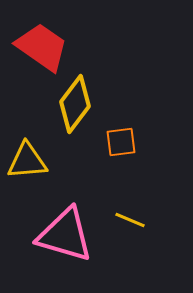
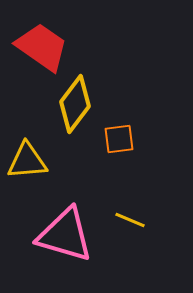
orange square: moved 2 px left, 3 px up
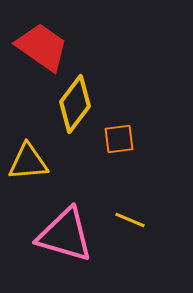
yellow triangle: moved 1 px right, 1 px down
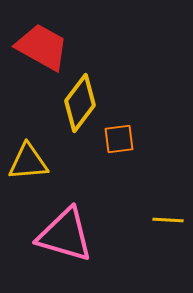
red trapezoid: rotated 6 degrees counterclockwise
yellow diamond: moved 5 px right, 1 px up
yellow line: moved 38 px right; rotated 20 degrees counterclockwise
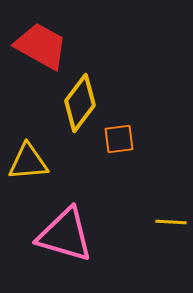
red trapezoid: moved 1 px left, 1 px up
yellow line: moved 3 px right, 2 px down
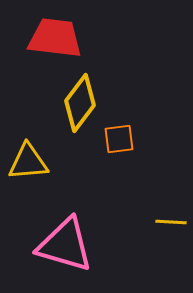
red trapezoid: moved 14 px right, 8 px up; rotated 22 degrees counterclockwise
pink triangle: moved 10 px down
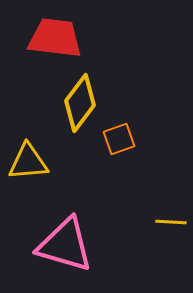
orange square: rotated 12 degrees counterclockwise
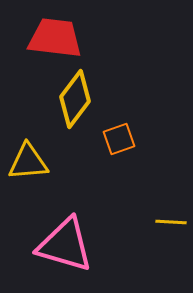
yellow diamond: moved 5 px left, 4 px up
